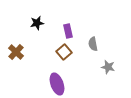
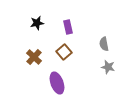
purple rectangle: moved 4 px up
gray semicircle: moved 11 px right
brown cross: moved 18 px right, 5 px down
purple ellipse: moved 1 px up
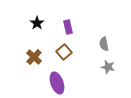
black star: rotated 24 degrees counterclockwise
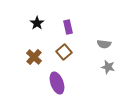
gray semicircle: rotated 72 degrees counterclockwise
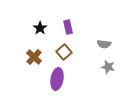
black star: moved 3 px right, 5 px down
purple ellipse: moved 4 px up; rotated 30 degrees clockwise
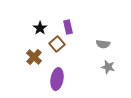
gray semicircle: moved 1 px left
brown square: moved 7 px left, 8 px up
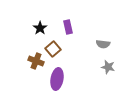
brown square: moved 4 px left, 5 px down
brown cross: moved 2 px right, 4 px down; rotated 21 degrees counterclockwise
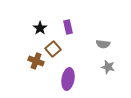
purple ellipse: moved 11 px right
